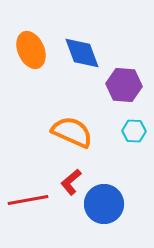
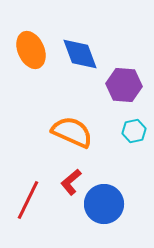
blue diamond: moved 2 px left, 1 px down
cyan hexagon: rotated 15 degrees counterclockwise
red line: rotated 54 degrees counterclockwise
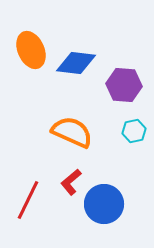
blue diamond: moved 4 px left, 9 px down; rotated 63 degrees counterclockwise
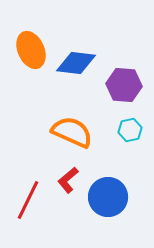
cyan hexagon: moved 4 px left, 1 px up
red L-shape: moved 3 px left, 2 px up
blue circle: moved 4 px right, 7 px up
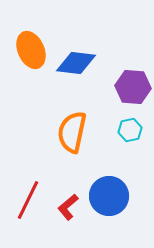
purple hexagon: moved 9 px right, 2 px down
orange semicircle: rotated 102 degrees counterclockwise
red L-shape: moved 27 px down
blue circle: moved 1 px right, 1 px up
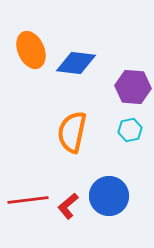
red line: rotated 57 degrees clockwise
red L-shape: moved 1 px up
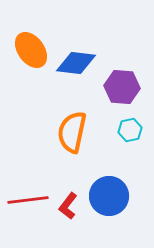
orange ellipse: rotated 12 degrees counterclockwise
purple hexagon: moved 11 px left
red L-shape: rotated 12 degrees counterclockwise
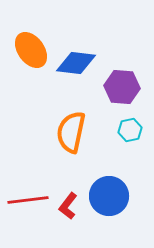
orange semicircle: moved 1 px left
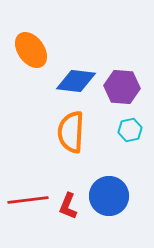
blue diamond: moved 18 px down
orange semicircle: rotated 9 degrees counterclockwise
red L-shape: rotated 16 degrees counterclockwise
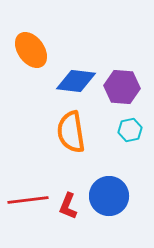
orange semicircle: rotated 12 degrees counterclockwise
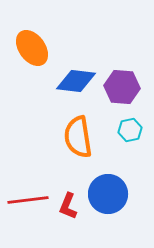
orange ellipse: moved 1 px right, 2 px up
orange semicircle: moved 7 px right, 5 px down
blue circle: moved 1 px left, 2 px up
